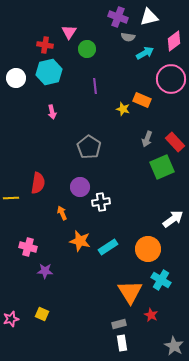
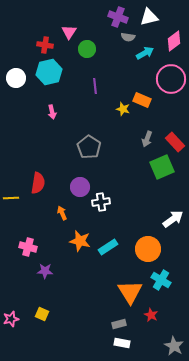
white rectangle: rotated 70 degrees counterclockwise
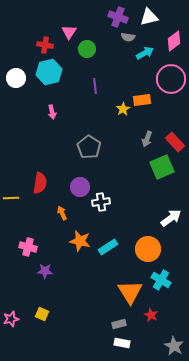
orange rectangle: rotated 30 degrees counterclockwise
yellow star: rotated 24 degrees clockwise
red semicircle: moved 2 px right
white arrow: moved 2 px left, 1 px up
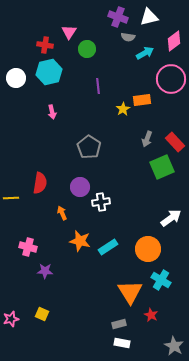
purple line: moved 3 px right
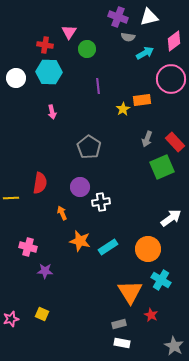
cyan hexagon: rotated 15 degrees clockwise
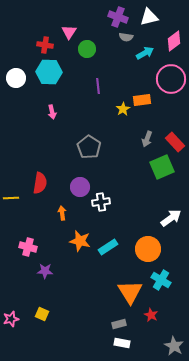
gray semicircle: moved 2 px left
orange arrow: rotated 16 degrees clockwise
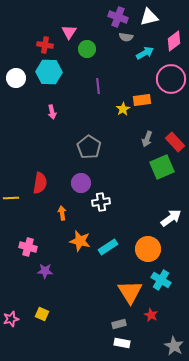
purple circle: moved 1 px right, 4 px up
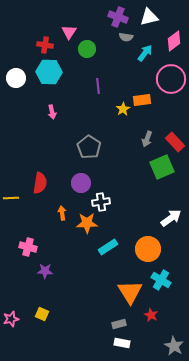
cyan arrow: rotated 24 degrees counterclockwise
orange star: moved 7 px right, 18 px up; rotated 15 degrees counterclockwise
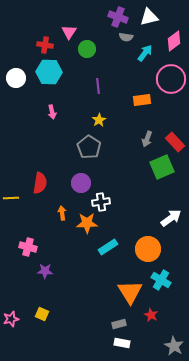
yellow star: moved 24 px left, 11 px down
